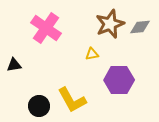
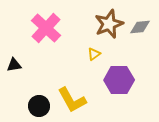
brown star: moved 1 px left
pink cross: rotated 8 degrees clockwise
yellow triangle: moved 2 px right; rotated 24 degrees counterclockwise
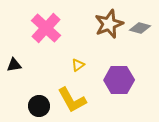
gray diamond: moved 1 px down; rotated 20 degrees clockwise
yellow triangle: moved 16 px left, 11 px down
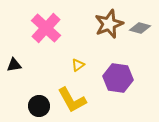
purple hexagon: moved 1 px left, 2 px up; rotated 8 degrees clockwise
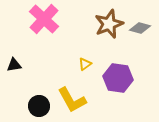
pink cross: moved 2 px left, 9 px up
yellow triangle: moved 7 px right, 1 px up
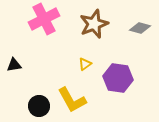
pink cross: rotated 20 degrees clockwise
brown star: moved 15 px left
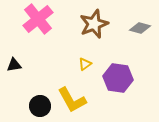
pink cross: moved 6 px left; rotated 12 degrees counterclockwise
black circle: moved 1 px right
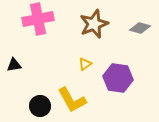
pink cross: rotated 28 degrees clockwise
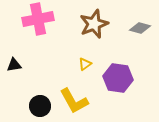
yellow L-shape: moved 2 px right, 1 px down
